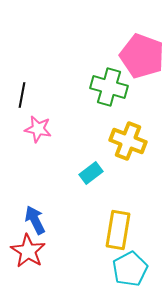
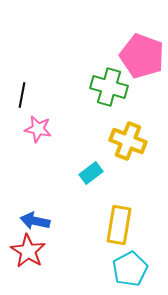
blue arrow: moved 1 px down; rotated 52 degrees counterclockwise
yellow rectangle: moved 1 px right, 5 px up
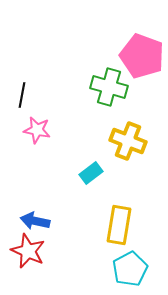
pink star: moved 1 px left, 1 px down
red star: rotated 8 degrees counterclockwise
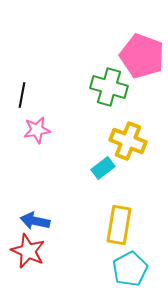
pink star: rotated 20 degrees counterclockwise
cyan rectangle: moved 12 px right, 5 px up
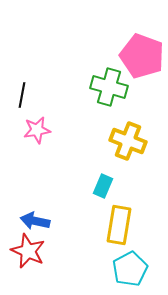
cyan rectangle: moved 18 px down; rotated 30 degrees counterclockwise
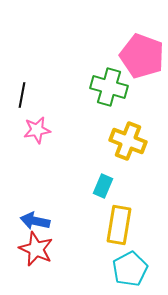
red star: moved 8 px right, 2 px up
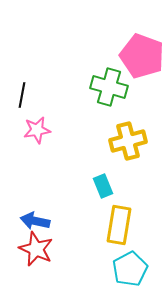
yellow cross: rotated 36 degrees counterclockwise
cyan rectangle: rotated 45 degrees counterclockwise
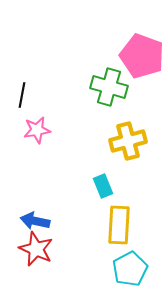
yellow rectangle: rotated 6 degrees counterclockwise
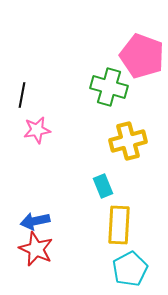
blue arrow: rotated 24 degrees counterclockwise
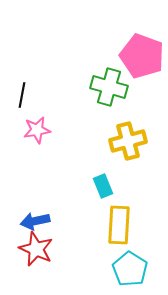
cyan pentagon: rotated 12 degrees counterclockwise
